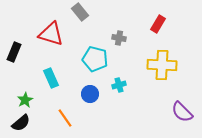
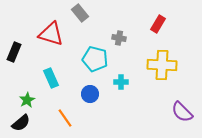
gray rectangle: moved 1 px down
cyan cross: moved 2 px right, 3 px up; rotated 16 degrees clockwise
green star: moved 2 px right
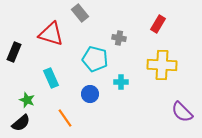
green star: rotated 21 degrees counterclockwise
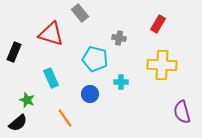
purple semicircle: rotated 30 degrees clockwise
black semicircle: moved 3 px left
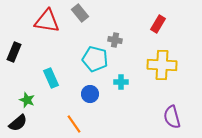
red triangle: moved 4 px left, 13 px up; rotated 8 degrees counterclockwise
gray cross: moved 4 px left, 2 px down
purple semicircle: moved 10 px left, 5 px down
orange line: moved 9 px right, 6 px down
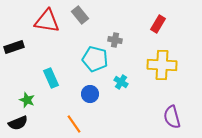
gray rectangle: moved 2 px down
black rectangle: moved 5 px up; rotated 48 degrees clockwise
cyan cross: rotated 32 degrees clockwise
black semicircle: rotated 18 degrees clockwise
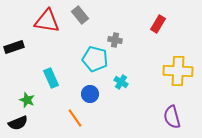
yellow cross: moved 16 px right, 6 px down
orange line: moved 1 px right, 6 px up
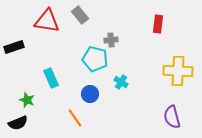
red rectangle: rotated 24 degrees counterclockwise
gray cross: moved 4 px left; rotated 16 degrees counterclockwise
